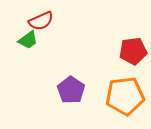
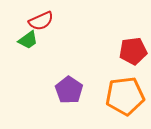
purple pentagon: moved 2 px left
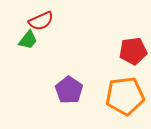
green trapezoid: rotated 15 degrees counterclockwise
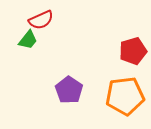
red semicircle: moved 1 px up
red pentagon: rotated 8 degrees counterclockwise
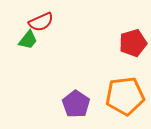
red semicircle: moved 2 px down
red pentagon: moved 8 px up
purple pentagon: moved 7 px right, 14 px down
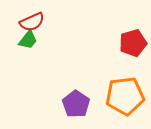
red semicircle: moved 9 px left
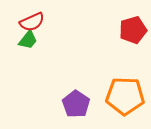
red pentagon: moved 13 px up
orange pentagon: rotated 9 degrees clockwise
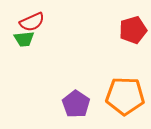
green trapezoid: moved 4 px left, 1 px up; rotated 45 degrees clockwise
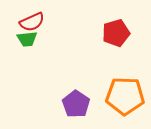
red pentagon: moved 17 px left, 3 px down
green trapezoid: moved 3 px right
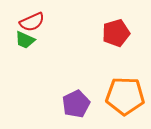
green trapezoid: moved 2 px left, 1 px down; rotated 30 degrees clockwise
purple pentagon: rotated 12 degrees clockwise
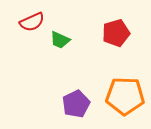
green trapezoid: moved 35 px right
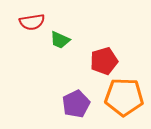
red semicircle: rotated 15 degrees clockwise
red pentagon: moved 12 px left, 28 px down
orange pentagon: moved 1 px left, 1 px down
